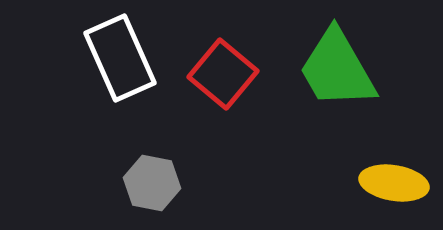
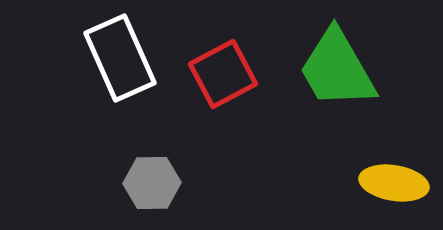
red square: rotated 22 degrees clockwise
gray hexagon: rotated 12 degrees counterclockwise
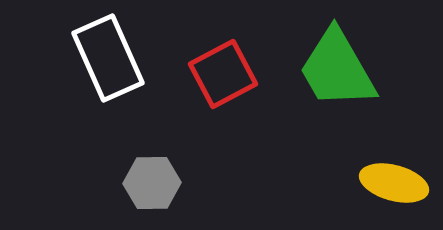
white rectangle: moved 12 px left
yellow ellipse: rotated 6 degrees clockwise
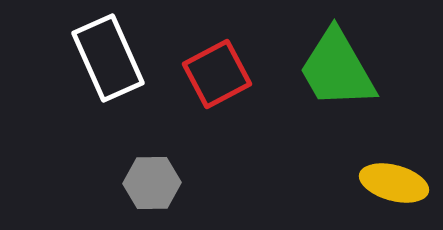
red square: moved 6 px left
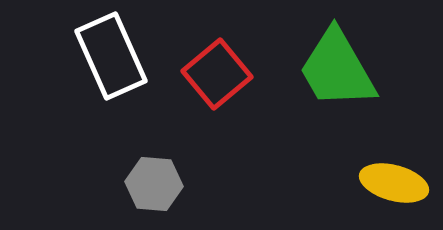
white rectangle: moved 3 px right, 2 px up
red square: rotated 12 degrees counterclockwise
gray hexagon: moved 2 px right, 1 px down; rotated 6 degrees clockwise
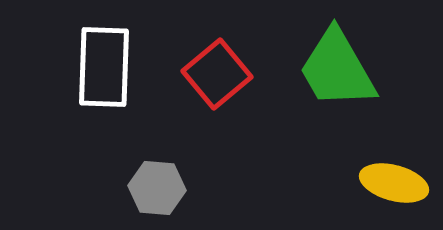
white rectangle: moved 7 px left, 11 px down; rotated 26 degrees clockwise
gray hexagon: moved 3 px right, 4 px down
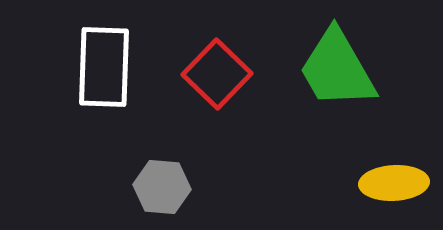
red square: rotated 6 degrees counterclockwise
yellow ellipse: rotated 18 degrees counterclockwise
gray hexagon: moved 5 px right, 1 px up
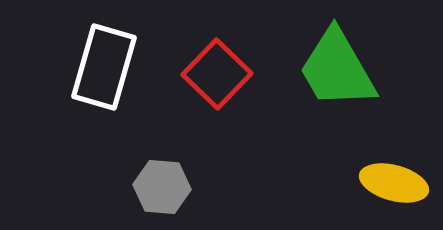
white rectangle: rotated 14 degrees clockwise
yellow ellipse: rotated 18 degrees clockwise
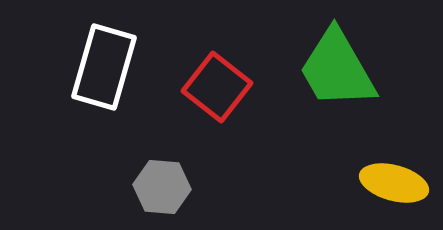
red square: moved 13 px down; rotated 6 degrees counterclockwise
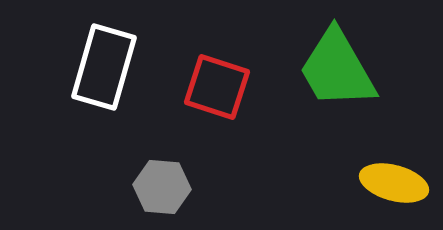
red square: rotated 20 degrees counterclockwise
